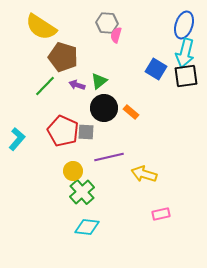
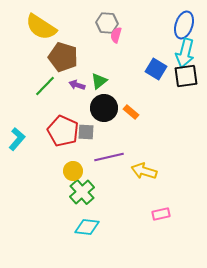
yellow arrow: moved 3 px up
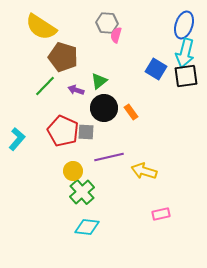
purple arrow: moved 1 px left, 5 px down
orange rectangle: rotated 14 degrees clockwise
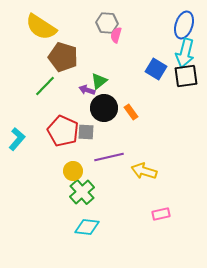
purple arrow: moved 11 px right
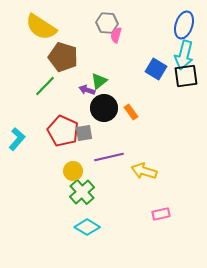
cyan arrow: moved 1 px left, 2 px down
gray square: moved 2 px left, 1 px down; rotated 12 degrees counterclockwise
cyan diamond: rotated 25 degrees clockwise
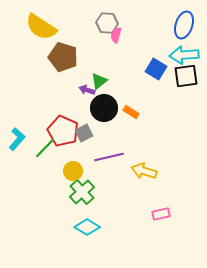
cyan arrow: rotated 72 degrees clockwise
green line: moved 62 px down
orange rectangle: rotated 21 degrees counterclockwise
gray square: rotated 18 degrees counterclockwise
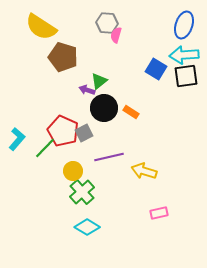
pink rectangle: moved 2 px left, 1 px up
